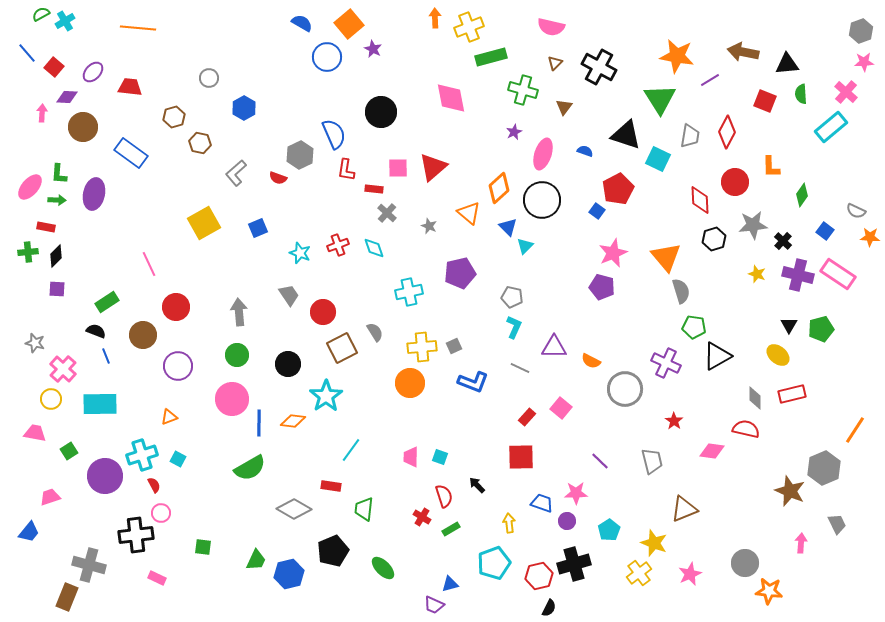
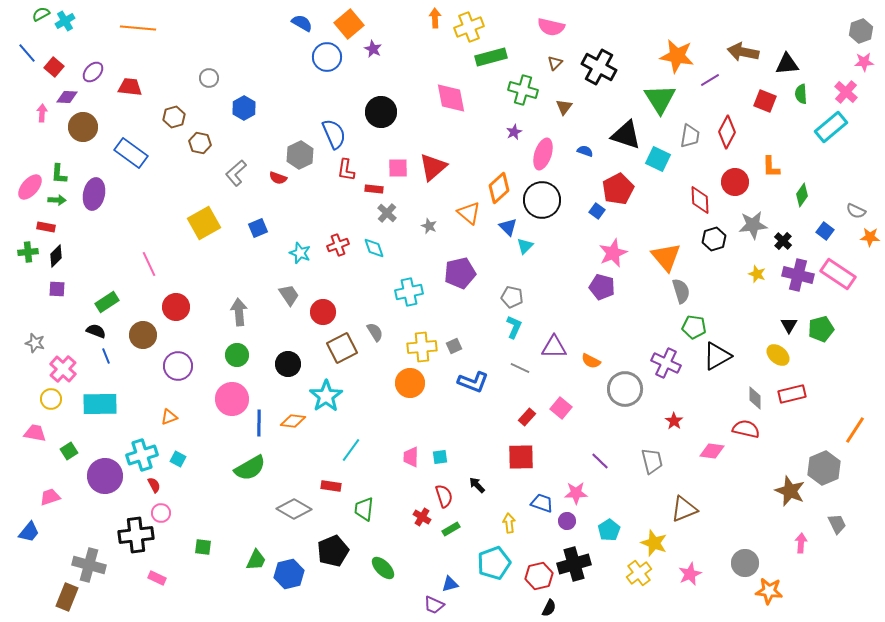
cyan square at (440, 457): rotated 28 degrees counterclockwise
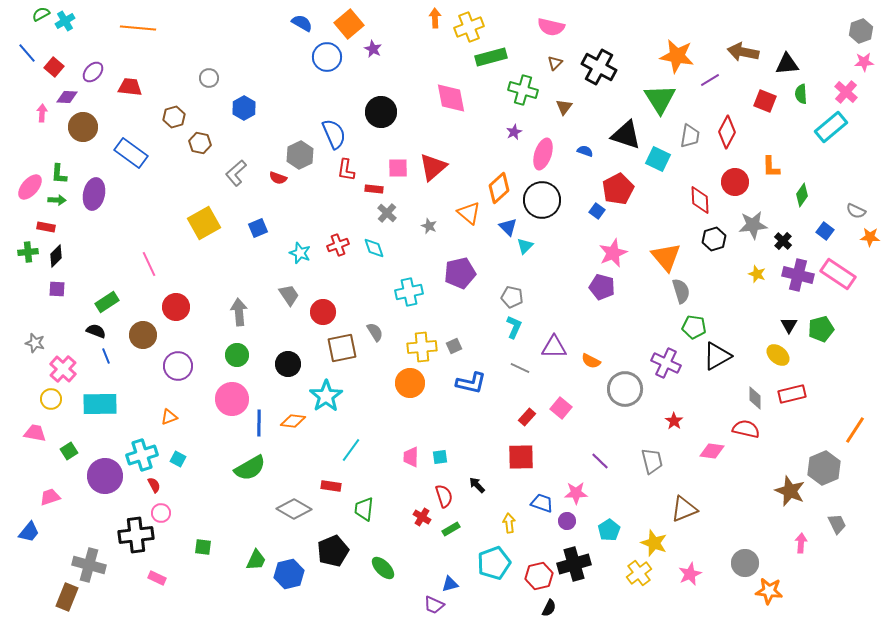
brown square at (342, 348): rotated 16 degrees clockwise
blue L-shape at (473, 382): moved 2 px left, 1 px down; rotated 8 degrees counterclockwise
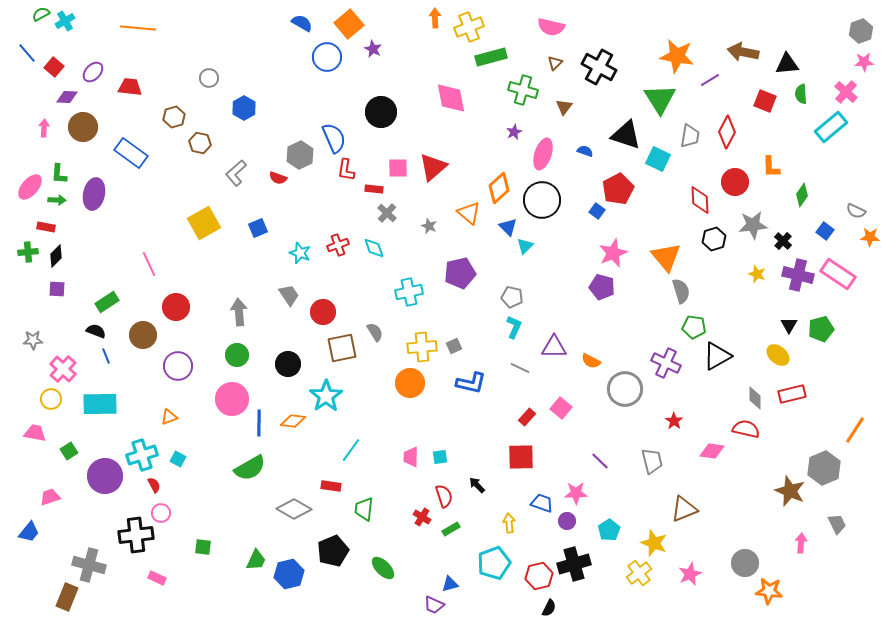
pink arrow at (42, 113): moved 2 px right, 15 px down
blue semicircle at (334, 134): moved 4 px down
gray star at (35, 343): moved 2 px left, 3 px up; rotated 18 degrees counterclockwise
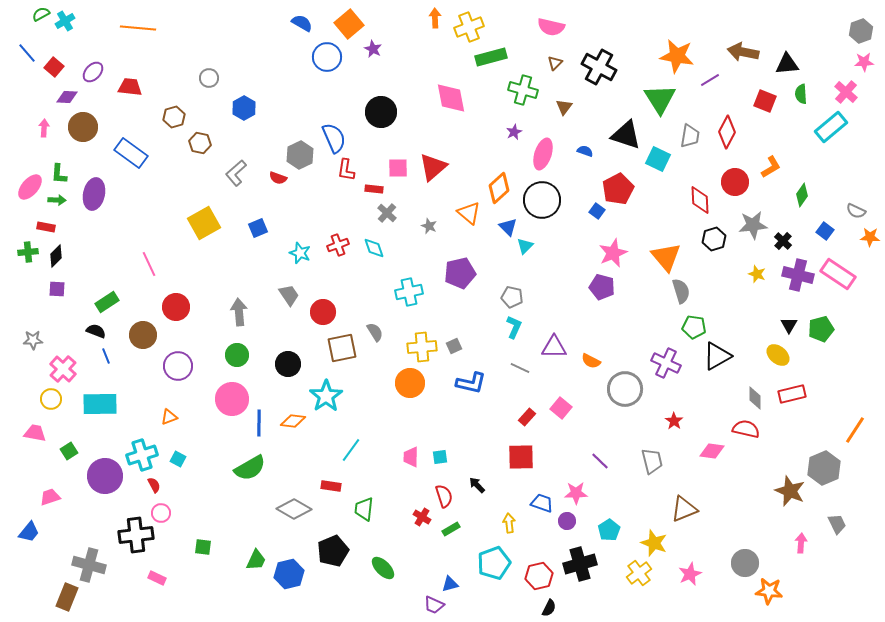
orange L-shape at (771, 167): rotated 120 degrees counterclockwise
black cross at (574, 564): moved 6 px right
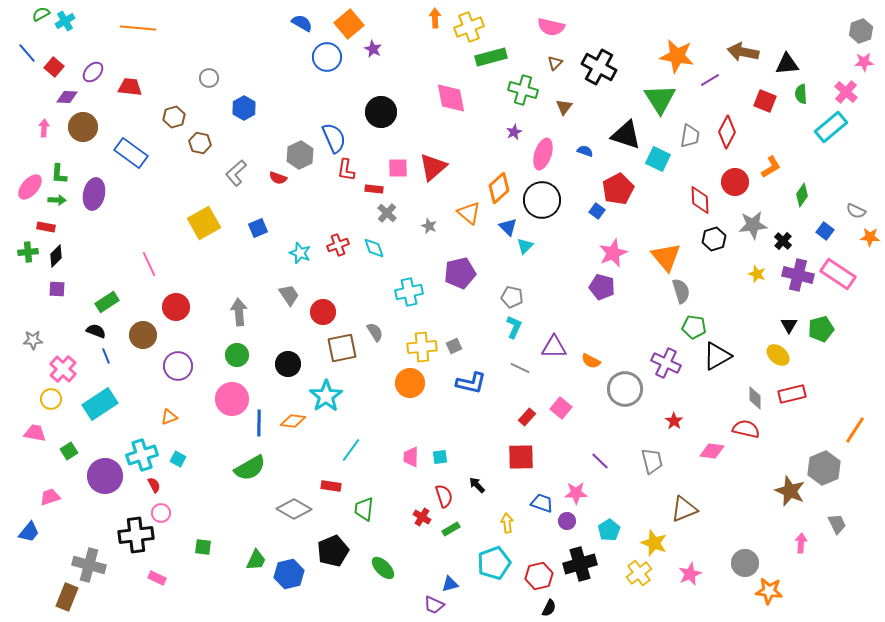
cyan rectangle at (100, 404): rotated 32 degrees counterclockwise
yellow arrow at (509, 523): moved 2 px left
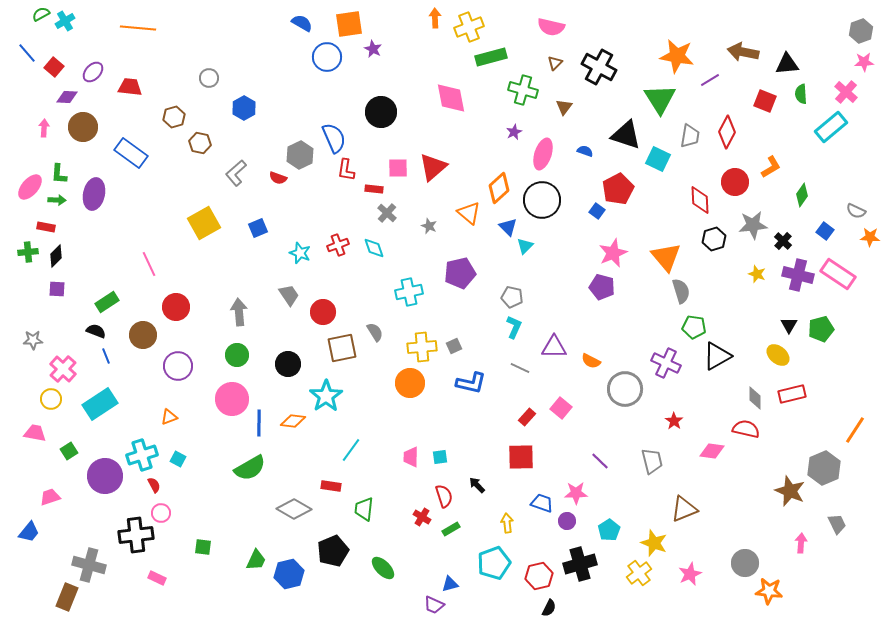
orange square at (349, 24): rotated 32 degrees clockwise
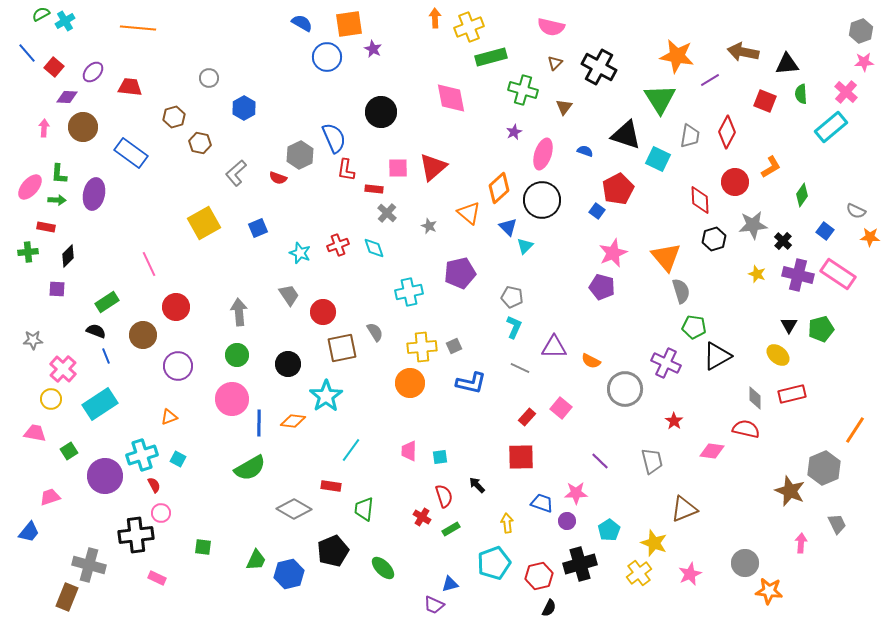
black diamond at (56, 256): moved 12 px right
pink trapezoid at (411, 457): moved 2 px left, 6 px up
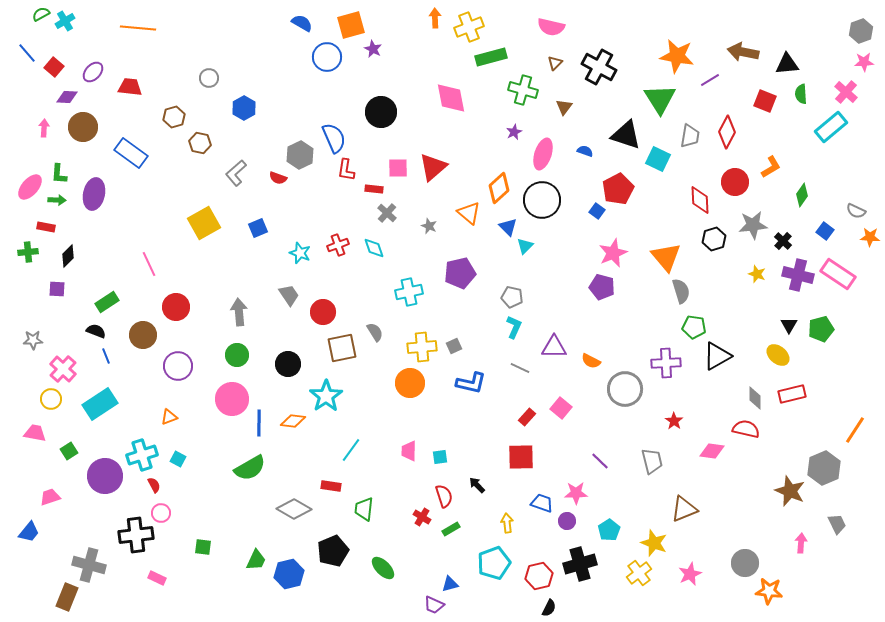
orange square at (349, 24): moved 2 px right, 1 px down; rotated 8 degrees counterclockwise
purple cross at (666, 363): rotated 28 degrees counterclockwise
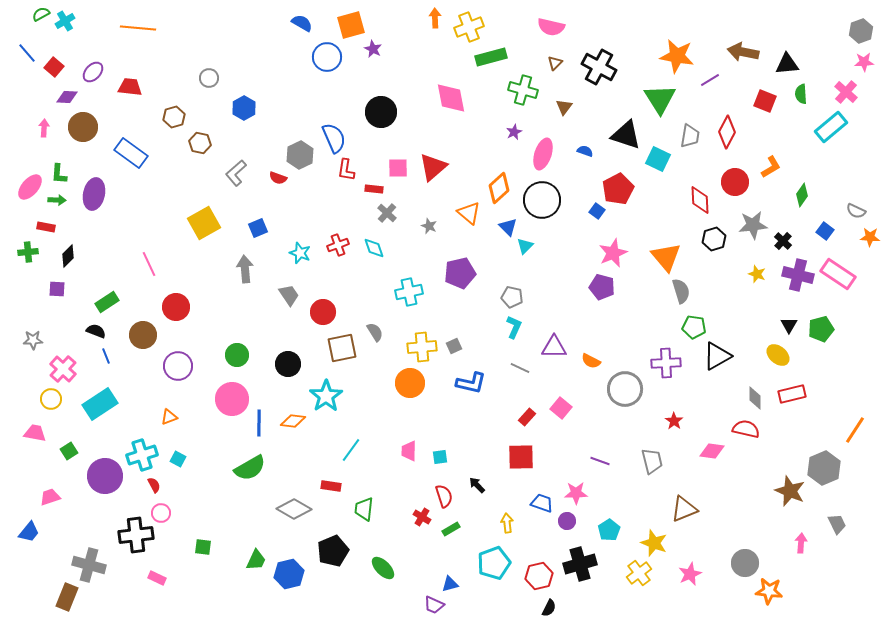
gray arrow at (239, 312): moved 6 px right, 43 px up
purple line at (600, 461): rotated 24 degrees counterclockwise
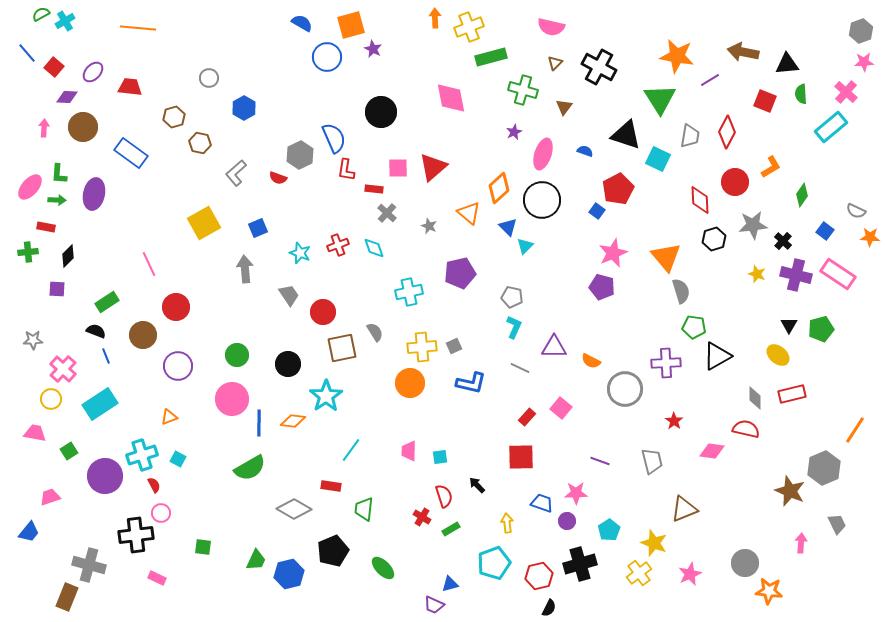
purple cross at (798, 275): moved 2 px left
